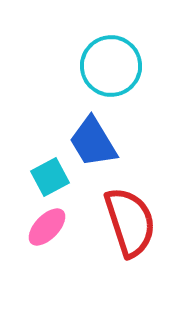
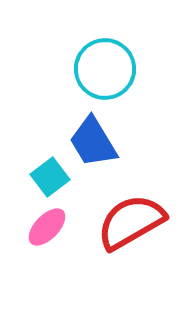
cyan circle: moved 6 px left, 3 px down
cyan square: rotated 9 degrees counterclockwise
red semicircle: moved 1 px right; rotated 102 degrees counterclockwise
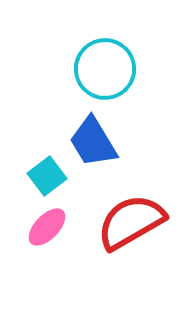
cyan square: moved 3 px left, 1 px up
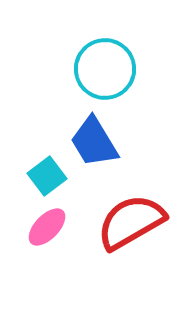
blue trapezoid: moved 1 px right
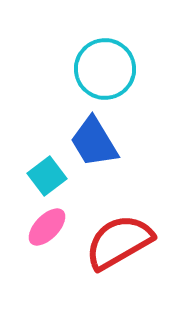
red semicircle: moved 12 px left, 20 px down
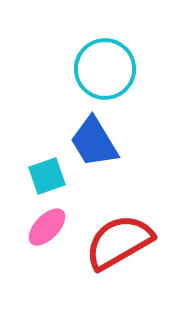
cyan square: rotated 18 degrees clockwise
